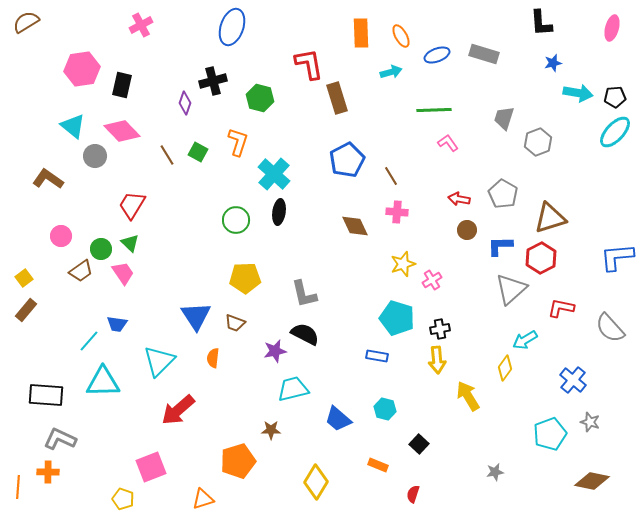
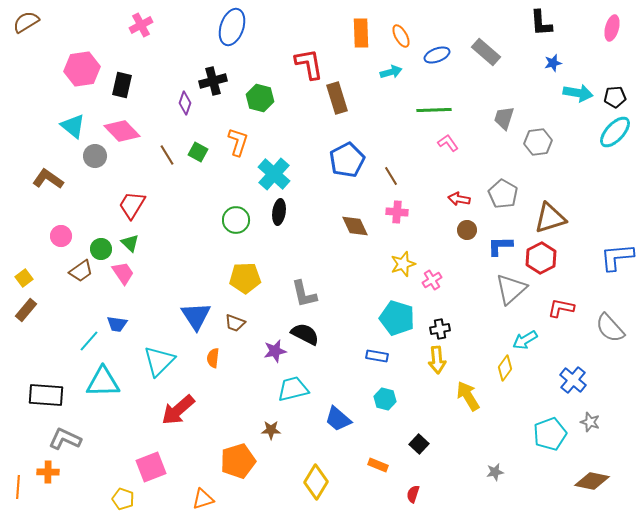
gray rectangle at (484, 54): moved 2 px right, 2 px up; rotated 24 degrees clockwise
gray hexagon at (538, 142): rotated 12 degrees clockwise
cyan hexagon at (385, 409): moved 10 px up
gray L-shape at (60, 439): moved 5 px right
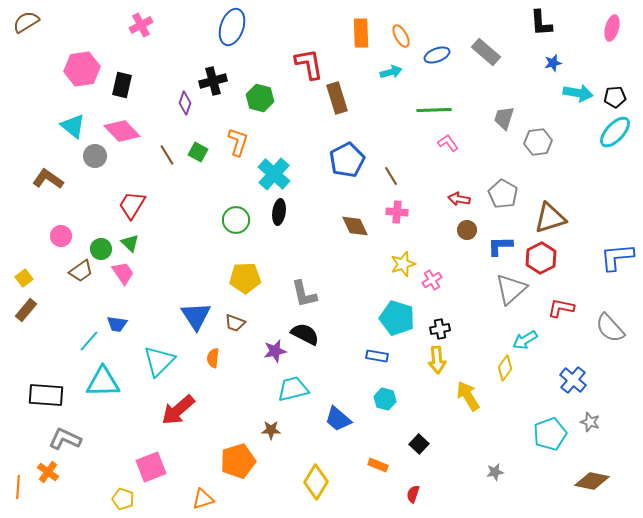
orange cross at (48, 472): rotated 35 degrees clockwise
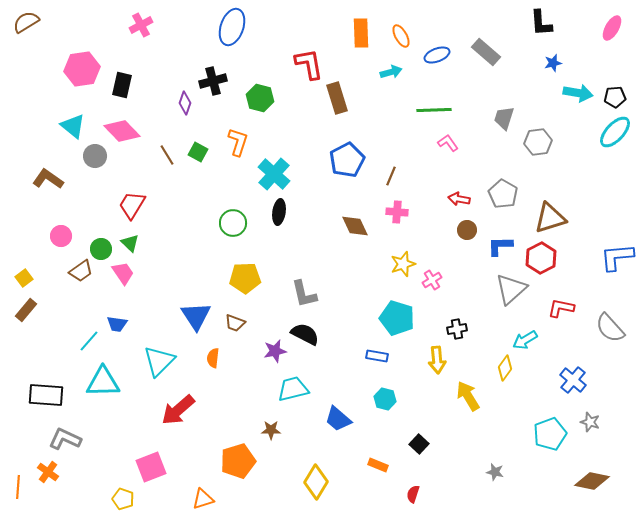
pink ellipse at (612, 28): rotated 15 degrees clockwise
brown line at (391, 176): rotated 54 degrees clockwise
green circle at (236, 220): moved 3 px left, 3 px down
black cross at (440, 329): moved 17 px right
gray star at (495, 472): rotated 24 degrees clockwise
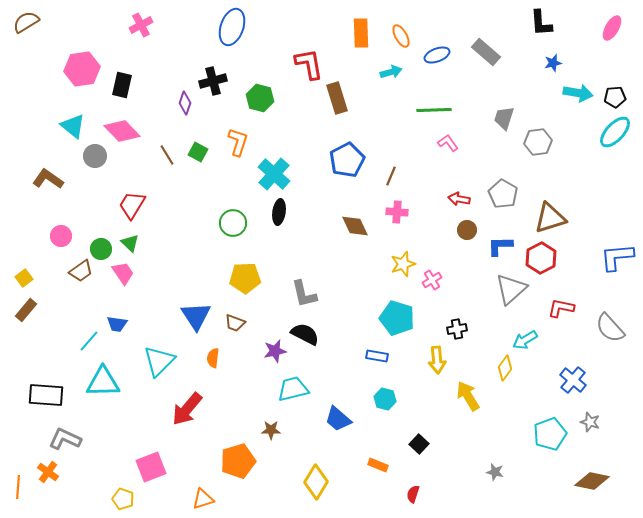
red arrow at (178, 410): moved 9 px right, 1 px up; rotated 9 degrees counterclockwise
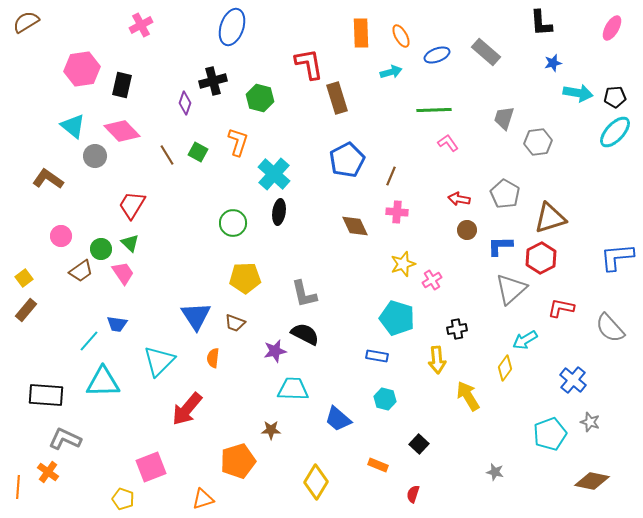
gray pentagon at (503, 194): moved 2 px right
cyan trapezoid at (293, 389): rotated 16 degrees clockwise
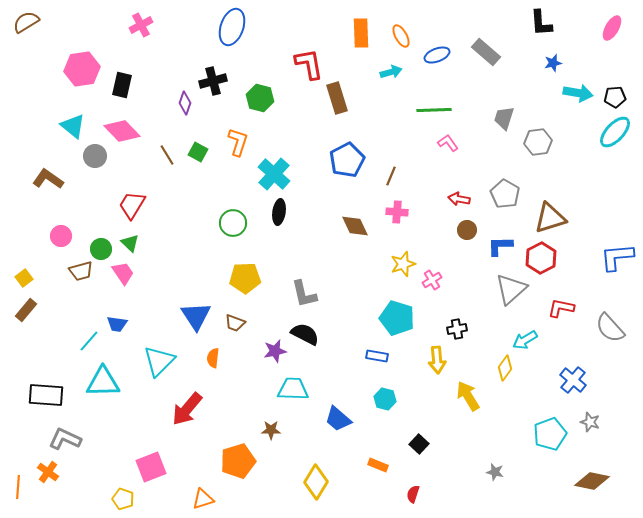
brown trapezoid at (81, 271): rotated 20 degrees clockwise
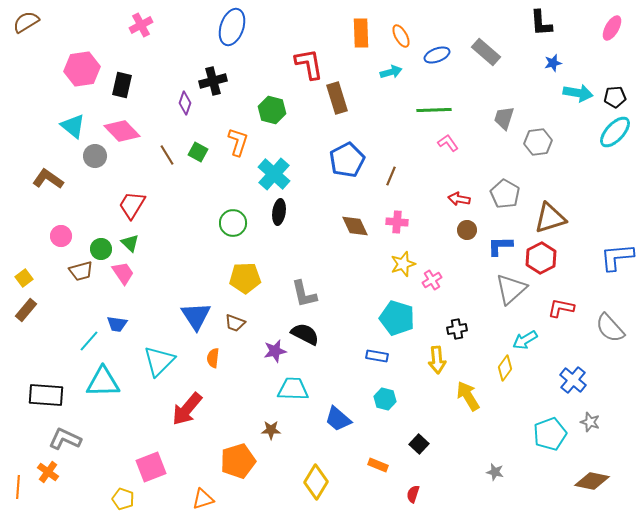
green hexagon at (260, 98): moved 12 px right, 12 px down
pink cross at (397, 212): moved 10 px down
